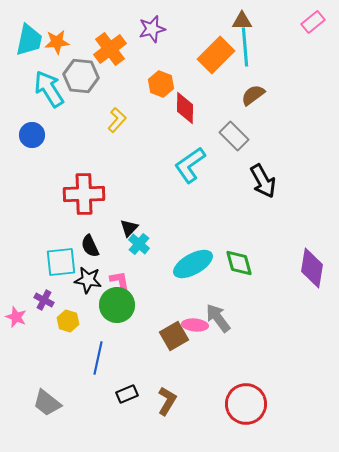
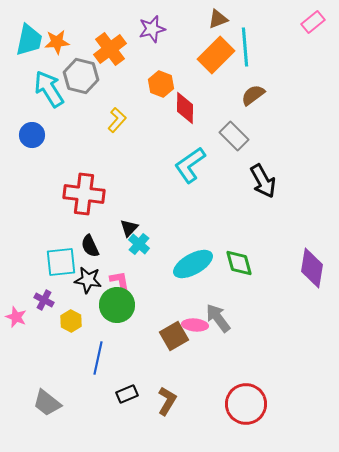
brown triangle: moved 24 px left, 2 px up; rotated 20 degrees counterclockwise
gray hexagon: rotated 8 degrees clockwise
red cross: rotated 9 degrees clockwise
yellow hexagon: moved 3 px right; rotated 10 degrees clockwise
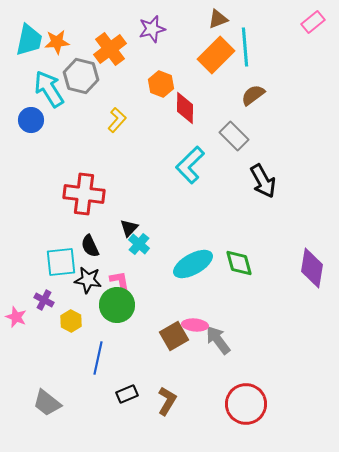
blue circle: moved 1 px left, 15 px up
cyan L-shape: rotated 9 degrees counterclockwise
gray arrow: moved 22 px down
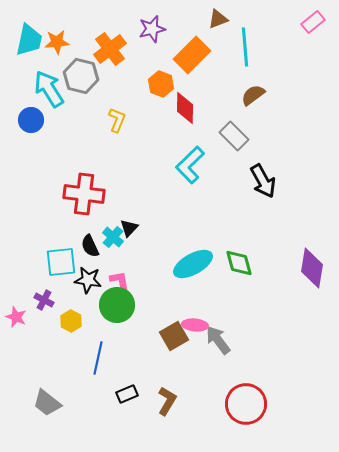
orange rectangle: moved 24 px left
yellow L-shape: rotated 20 degrees counterclockwise
cyan cross: moved 26 px left, 7 px up
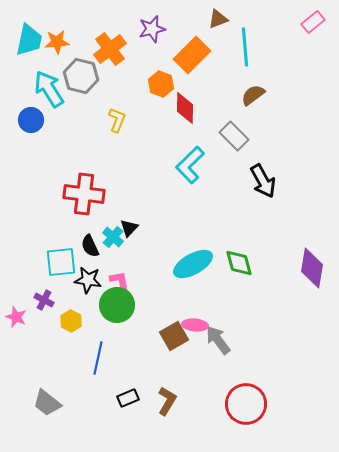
black rectangle: moved 1 px right, 4 px down
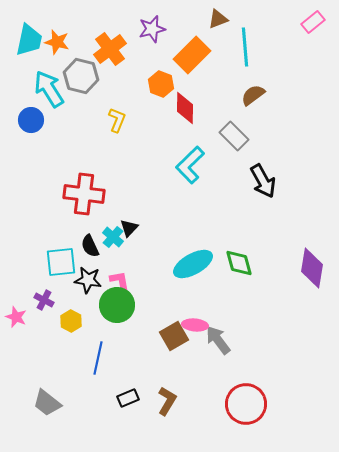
orange star: rotated 20 degrees clockwise
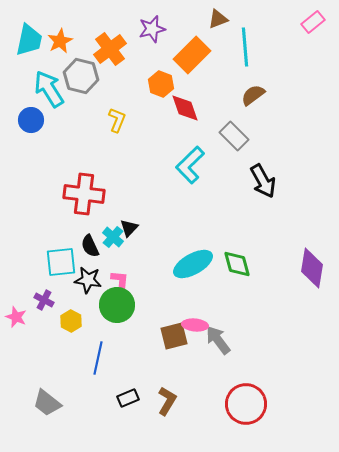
orange star: moved 3 px right, 1 px up; rotated 30 degrees clockwise
red diamond: rotated 20 degrees counterclockwise
green diamond: moved 2 px left, 1 px down
pink L-shape: rotated 15 degrees clockwise
brown square: rotated 16 degrees clockwise
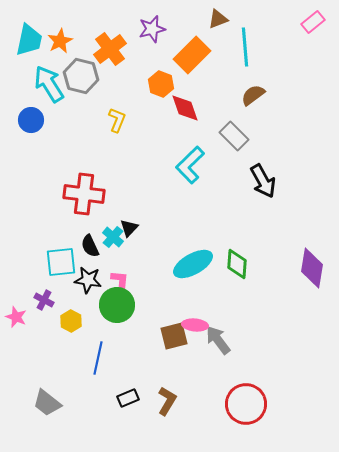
cyan arrow: moved 5 px up
green diamond: rotated 20 degrees clockwise
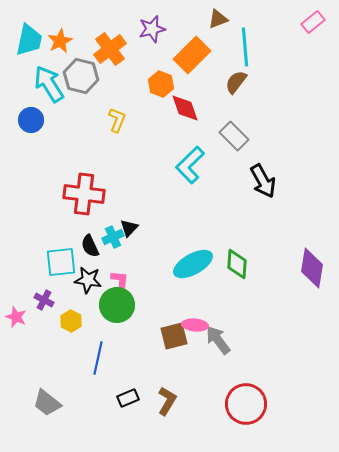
brown semicircle: moved 17 px left, 13 px up; rotated 15 degrees counterclockwise
cyan cross: rotated 25 degrees clockwise
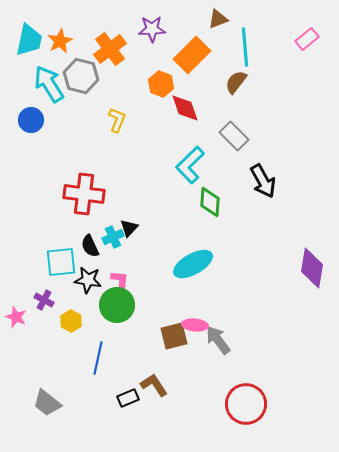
pink rectangle: moved 6 px left, 17 px down
purple star: rotated 12 degrees clockwise
green diamond: moved 27 px left, 62 px up
brown L-shape: moved 13 px left, 16 px up; rotated 64 degrees counterclockwise
